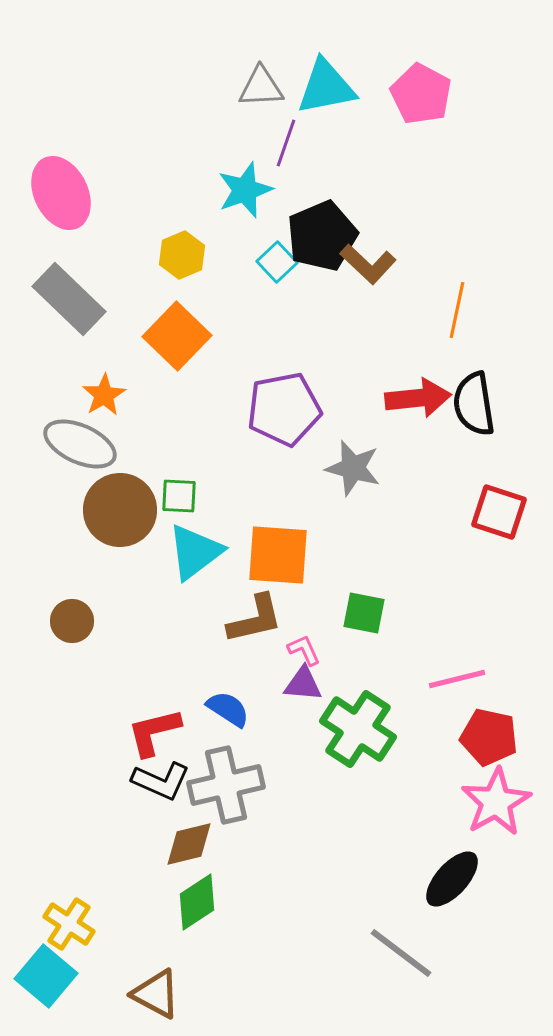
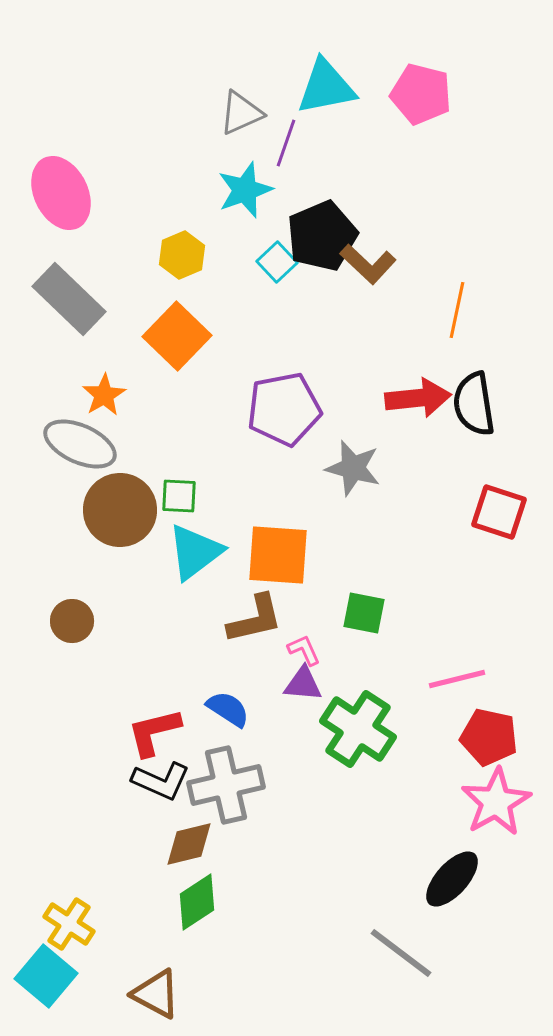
gray triangle at (261, 87): moved 20 px left, 26 px down; rotated 21 degrees counterclockwise
pink pentagon at (421, 94): rotated 14 degrees counterclockwise
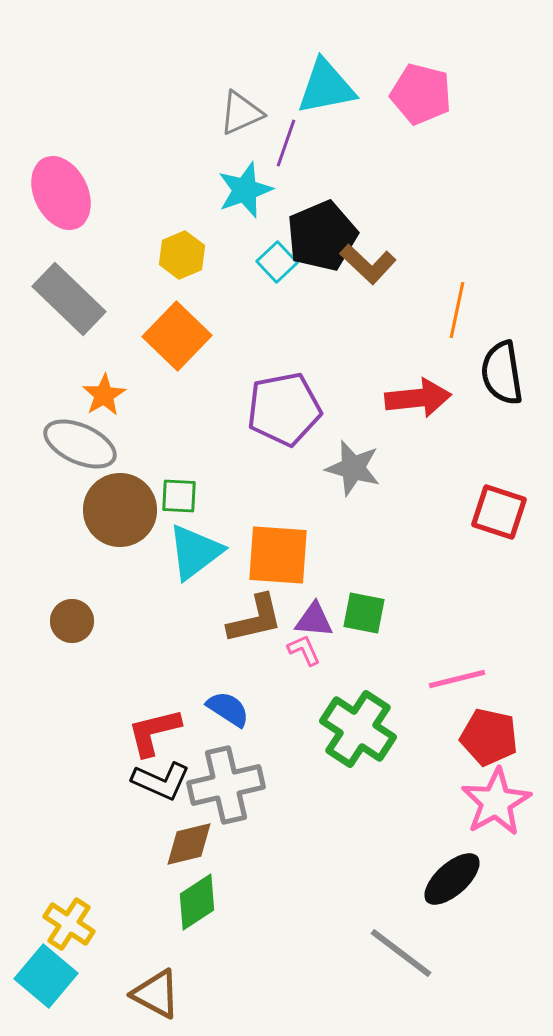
black semicircle at (474, 404): moved 28 px right, 31 px up
purple triangle at (303, 684): moved 11 px right, 64 px up
black ellipse at (452, 879): rotated 6 degrees clockwise
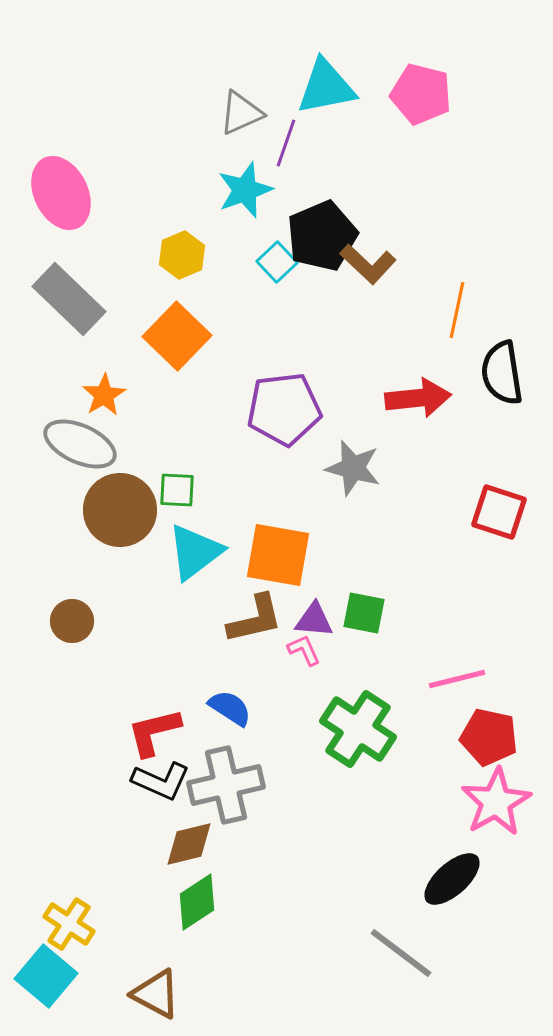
purple pentagon at (284, 409): rotated 4 degrees clockwise
green square at (179, 496): moved 2 px left, 6 px up
orange square at (278, 555): rotated 6 degrees clockwise
blue semicircle at (228, 709): moved 2 px right, 1 px up
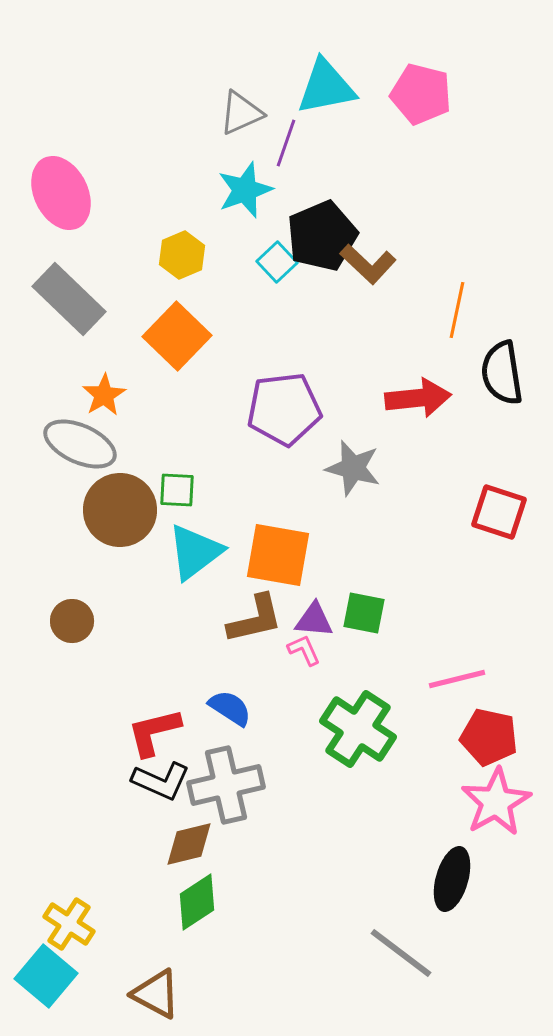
black ellipse at (452, 879): rotated 32 degrees counterclockwise
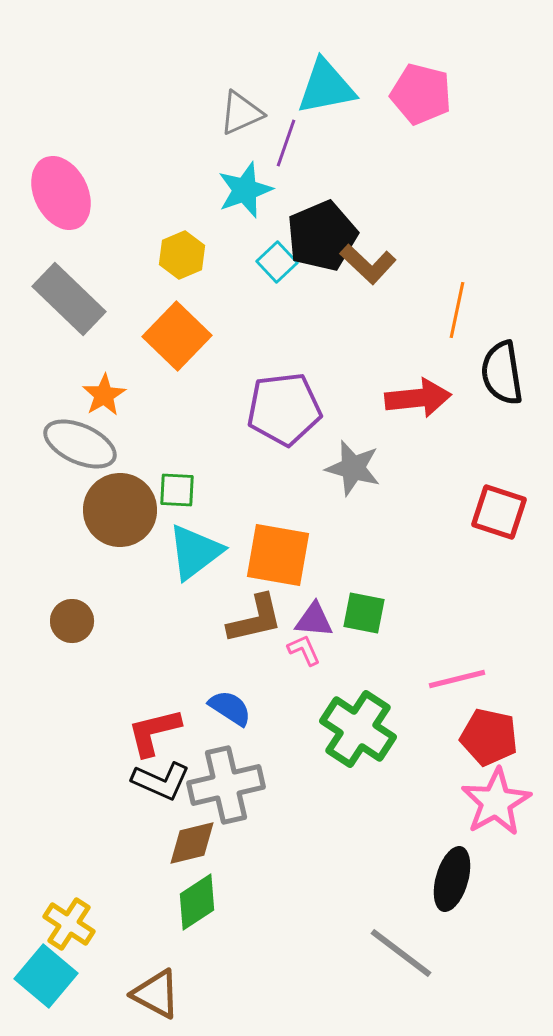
brown diamond at (189, 844): moved 3 px right, 1 px up
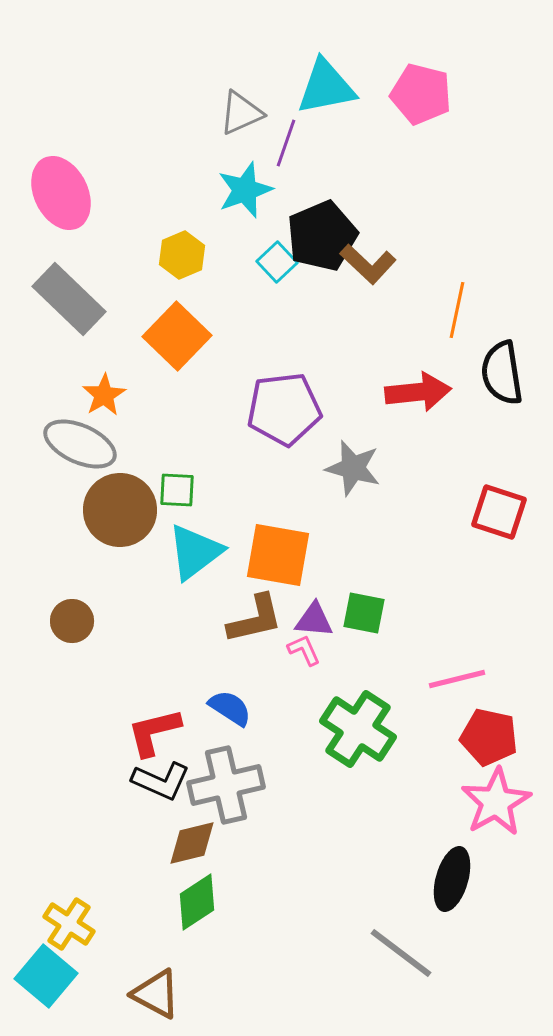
red arrow at (418, 398): moved 6 px up
